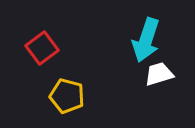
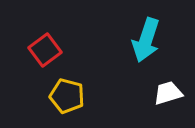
red square: moved 3 px right, 2 px down
white trapezoid: moved 9 px right, 19 px down
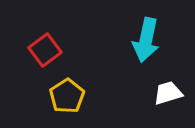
cyan arrow: rotated 6 degrees counterclockwise
yellow pentagon: rotated 24 degrees clockwise
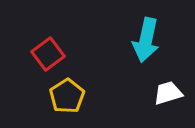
red square: moved 3 px right, 4 px down
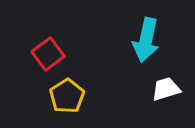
white trapezoid: moved 2 px left, 4 px up
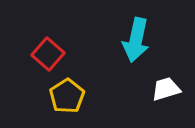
cyan arrow: moved 10 px left
red square: rotated 12 degrees counterclockwise
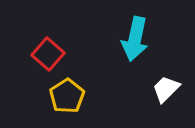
cyan arrow: moved 1 px left, 1 px up
white trapezoid: rotated 28 degrees counterclockwise
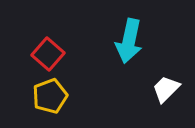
cyan arrow: moved 6 px left, 2 px down
yellow pentagon: moved 17 px left; rotated 12 degrees clockwise
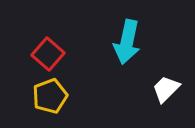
cyan arrow: moved 2 px left, 1 px down
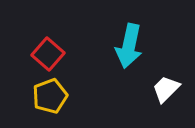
cyan arrow: moved 2 px right, 4 px down
